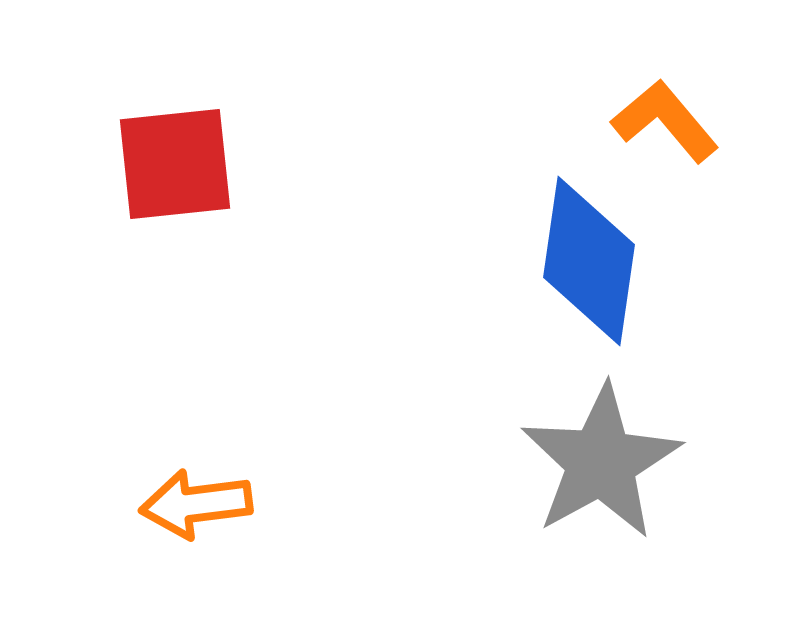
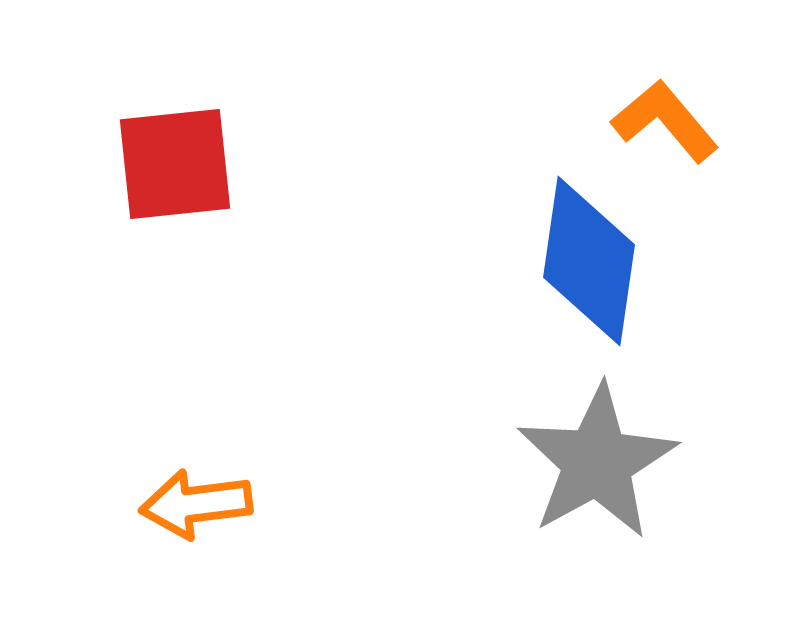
gray star: moved 4 px left
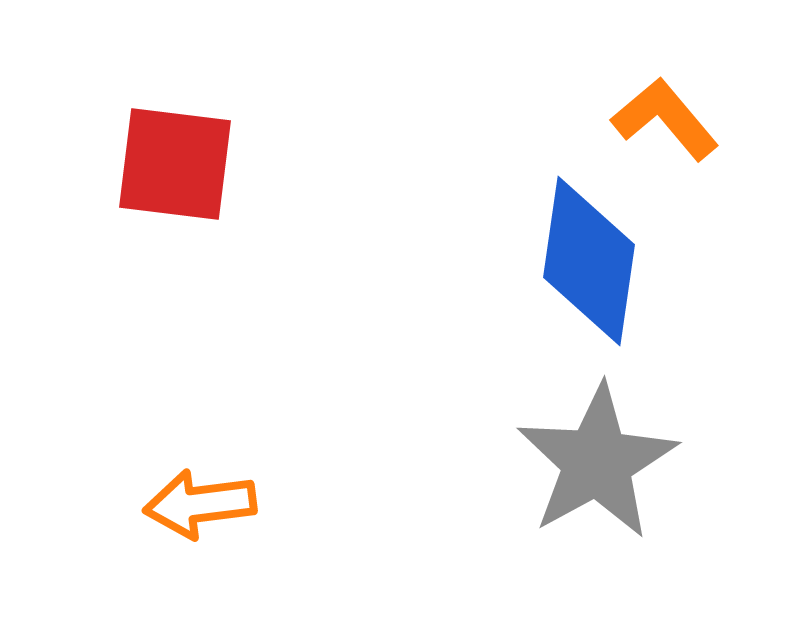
orange L-shape: moved 2 px up
red square: rotated 13 degrees clockwise
orange arrow: moved 4 px right
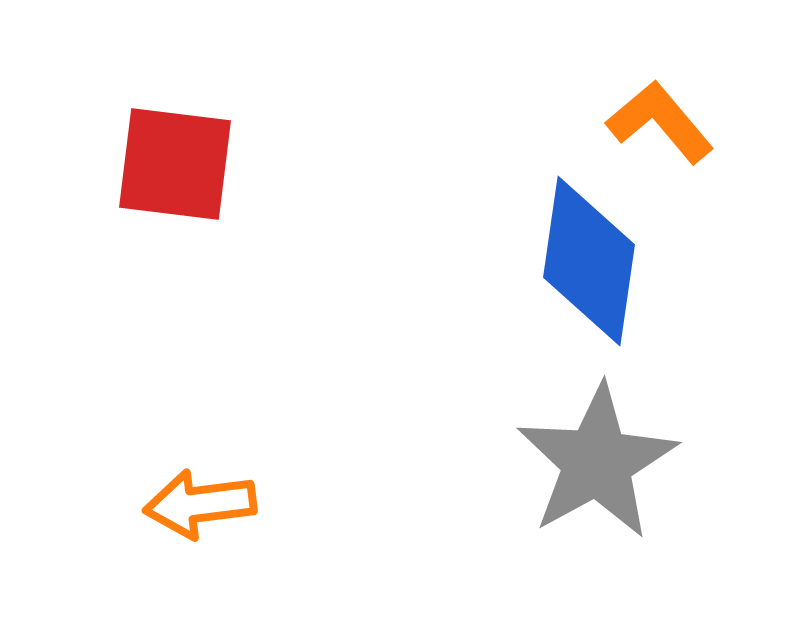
orange L-shape: moved 5 px left, 3 px down
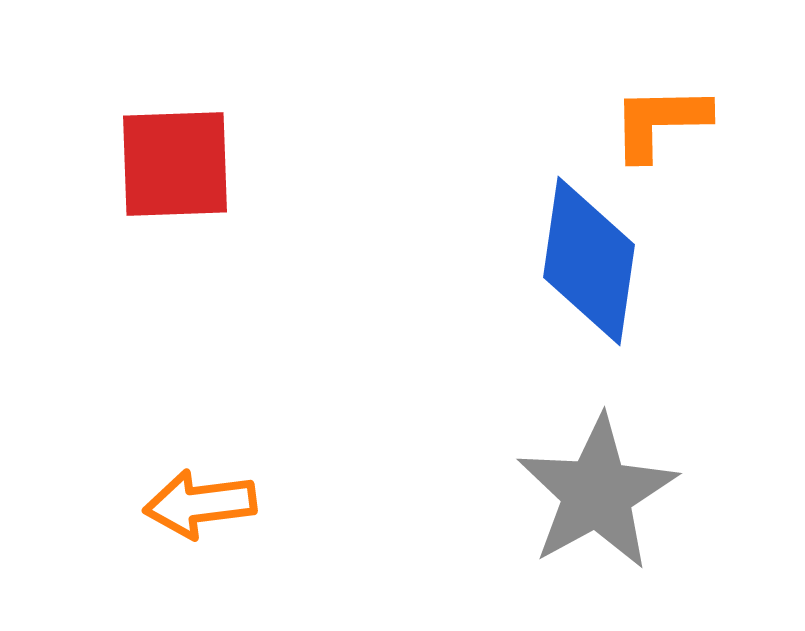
orange L-shape: rotated 51 degrees counterclockwise
red square: rotated 9 degrees counterclockwise
gray star: moved 31 px down
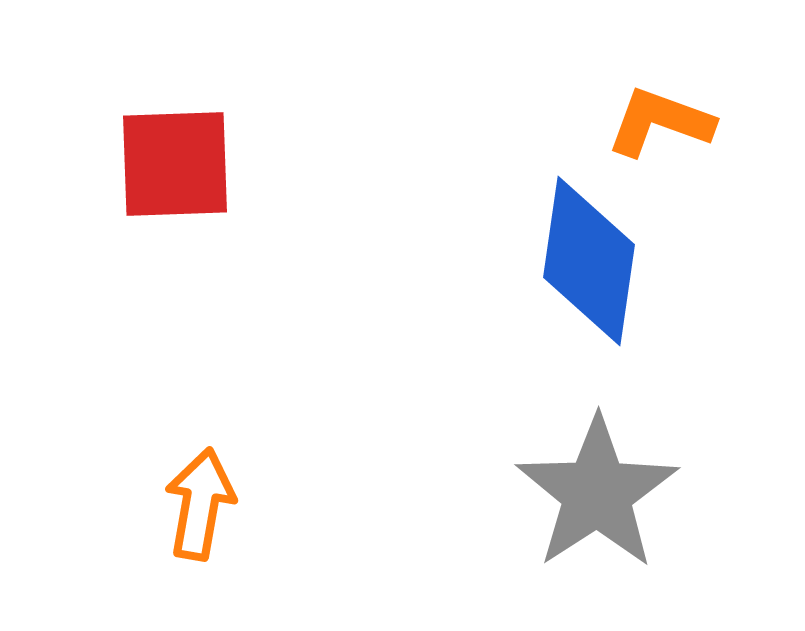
orange L-shape: rotated 21 degrees clockwise
gray star: rotated 4 degrees counterclockwise
orange arrow: rotated 107 degrees clockwise
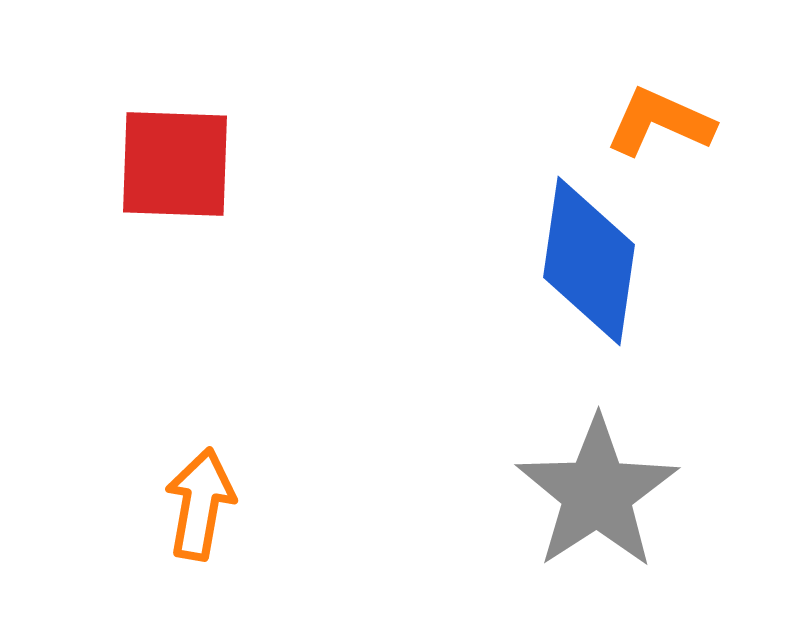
orange L-shape: rotated 4 degrees clockwise
red square: rotated 4 degrees clockwise
